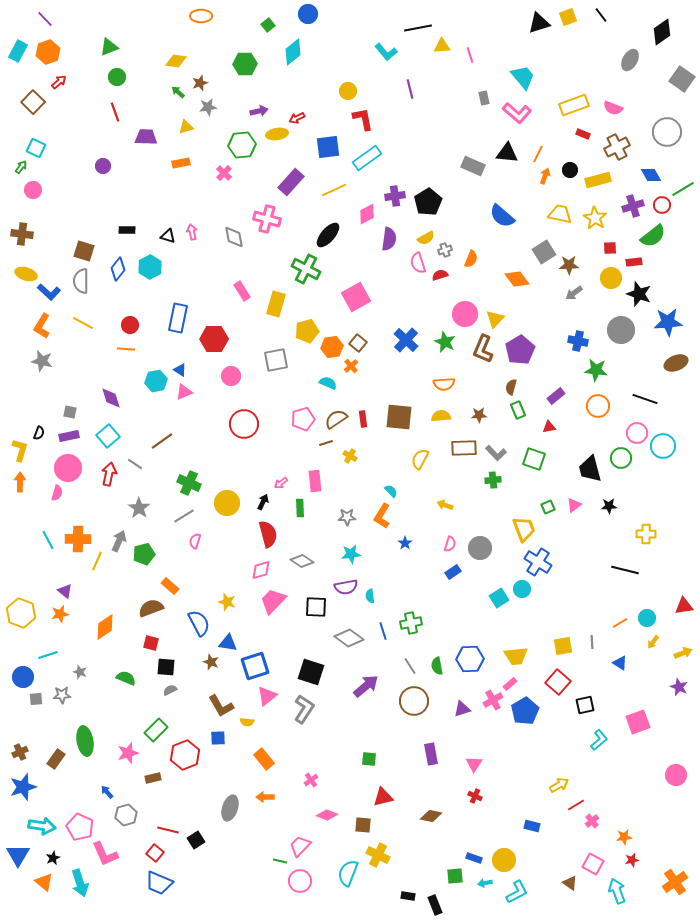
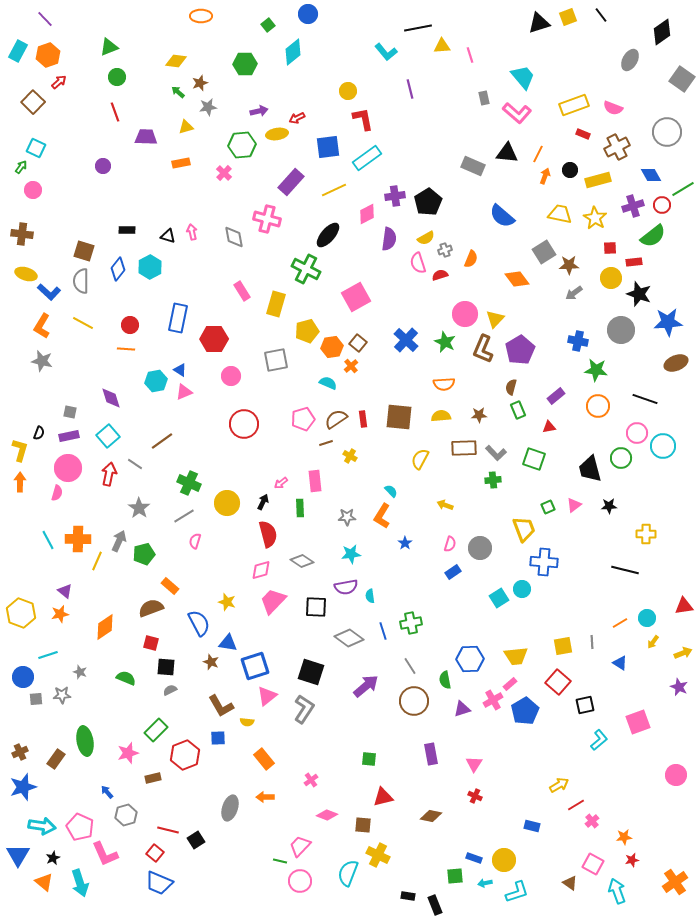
orange hexagon at (48, 52): moved 3 px down
blue cross at (538, 562): moved 6 px right; rotated 28 degrees counterclockwise
green semicircle at (437, 666): moved 8 px right, 14 px down
cyan L-shape at (517, 892): rotated 10 degrees clockwise
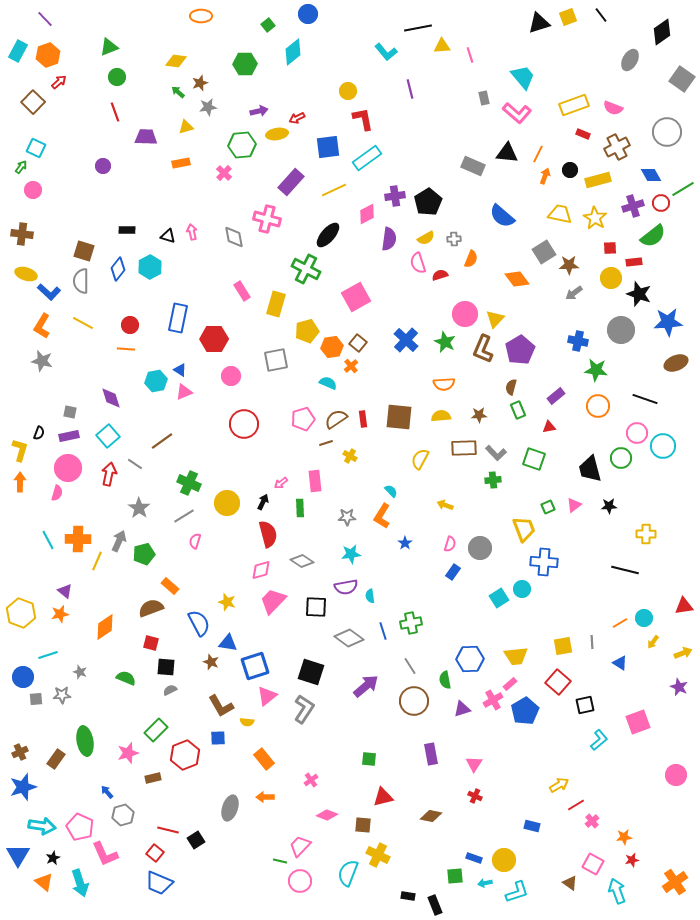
red circle at (662, 205): moved 1 px left, 2 px up
gray cross at (445, 250): moved 9 px right, 11 px up; rotated 16 degrees clockwise
blue rectangle at (453, 572): rotated 21 degrees counterclockwise
cyan circle at (647, 618): moved 3 px left
gray hexagon at (126, 815): moved 3 px left
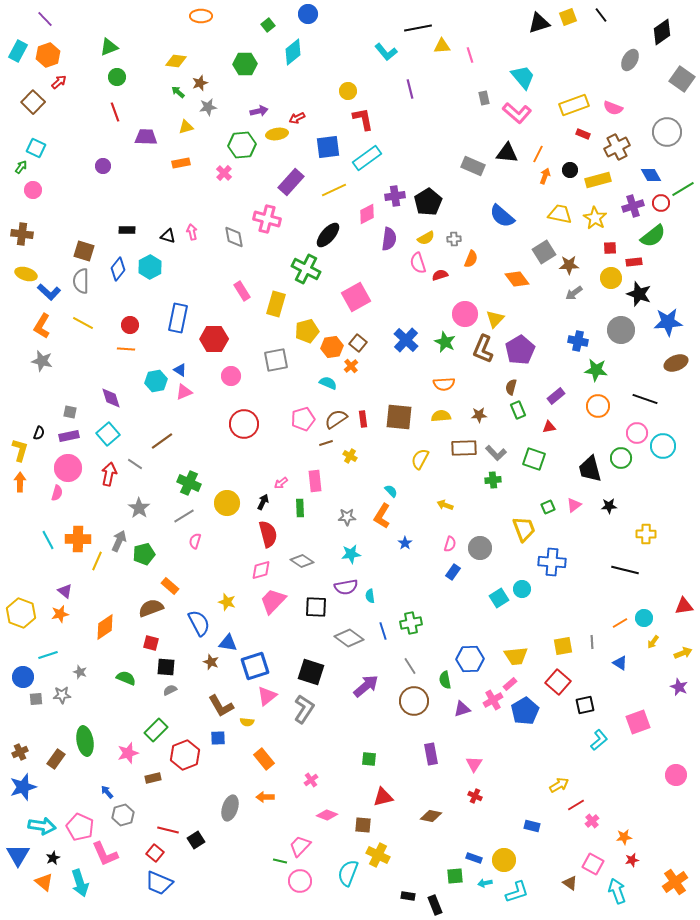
cyan square at (108, 436): moved 2 px up
blue cross at (544, 562): moved 8 px right
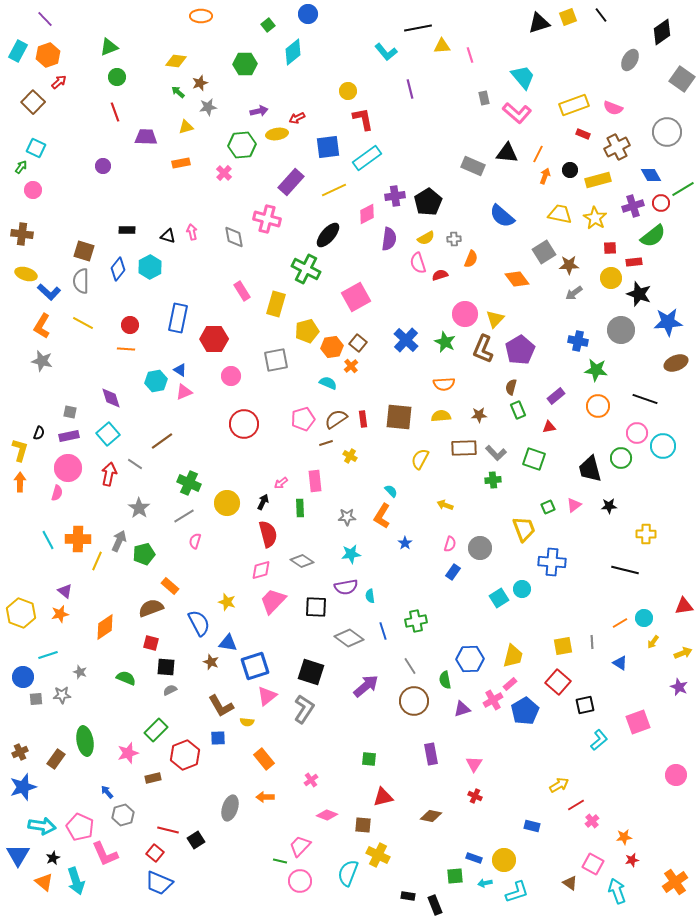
green cross at (411, 623): moved 5 px right, 2 px up
yellow trapezoid at (516, 656): moved 3 px left; rotated 70 degrees counterclockwise
cyan arrow at (80, 883): moved 4 px left, 2 px up
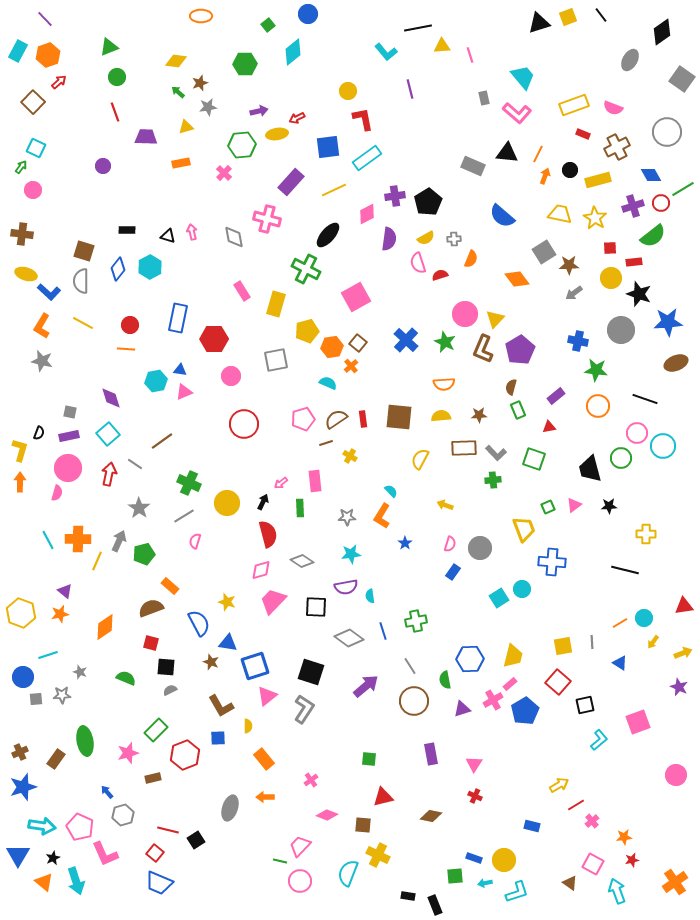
blue triangle at (180, 370): rotated 24 degrees counterclockwise
yellow semicircle at (247, 722): moved 1 px right, 4 px down; rotated 96 degrees counterclockwise
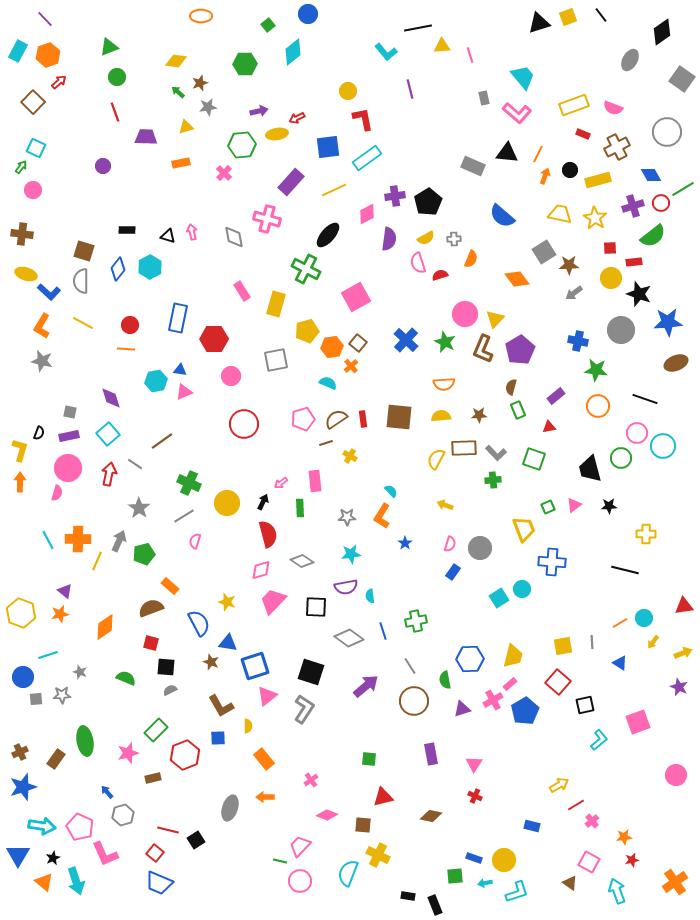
yellow semicircle at (420, 459): moved 16 px right
pink square at (593, 864): moved 4 px left, 2 px up
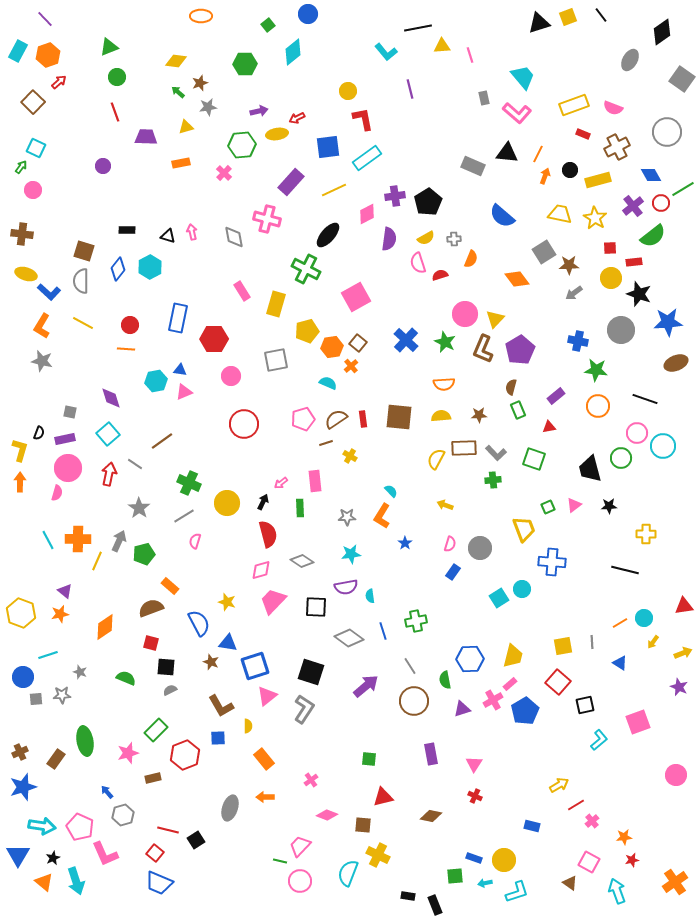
purple cross at (633, 206): rotated 20 degrees counterclockwise
purple rectangle at (69, 436): moved 4 px left, 3 px down
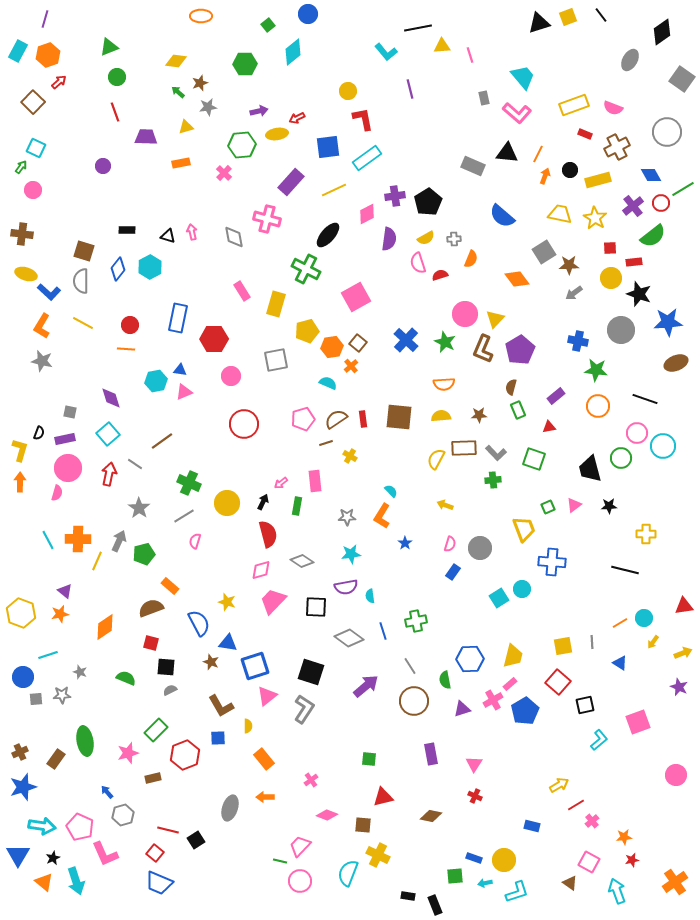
purple line at (45, 19): rotated 60 degrees clockwise
red rectangle at (583, 134): moved 2 px right
green rectangle at (300, 508): moved 3 px left, 2 px up; rotated 12 degrees clockwise
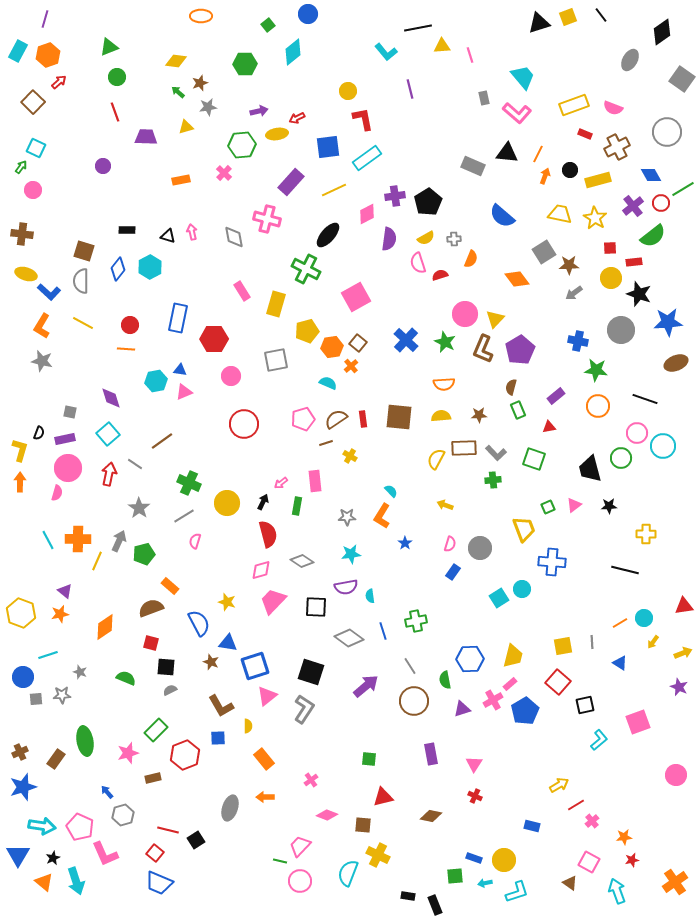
orange rectangle at (181, 163): moved 17 px down
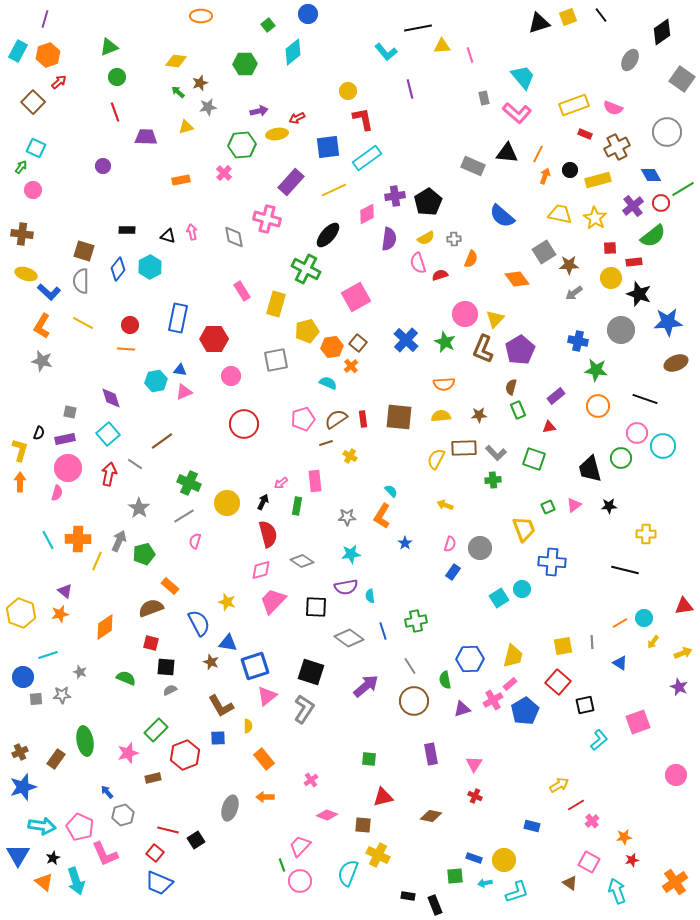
green line at (280, 861): moved 2 px right, 4 px down; rotated 56 degrees clockwise
